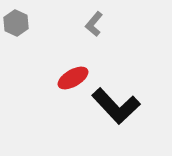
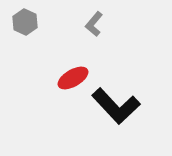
gray hexagon: moved 9 px right, 1 px up
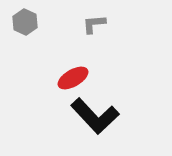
gray L-shape: rotated 45 degrees clockwise
black L-shape: moved 21 px left, 10 px down
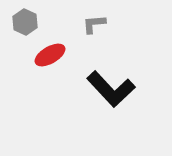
red ellipse: moved 23 px left, 23 px up
black L-shape: moved 16 px right, 27 px up
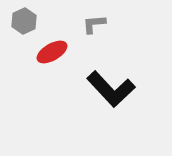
gray hexagon: moved 1 px left, 1 px up; rotated 10 degrees clockwise
red ellipse: moved 2 px right, 3 px up
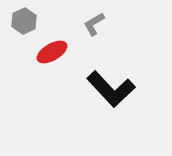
gray L-shape: rotated 25 degrees counterclockwise
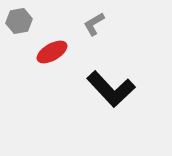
gray hexagon: moved 5 px left; rotated 15 degrees clockwise
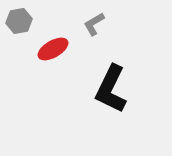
red ellipse: moved 1 px right, 3 px up
black L-shape: rotated 69 degrees clockwise
